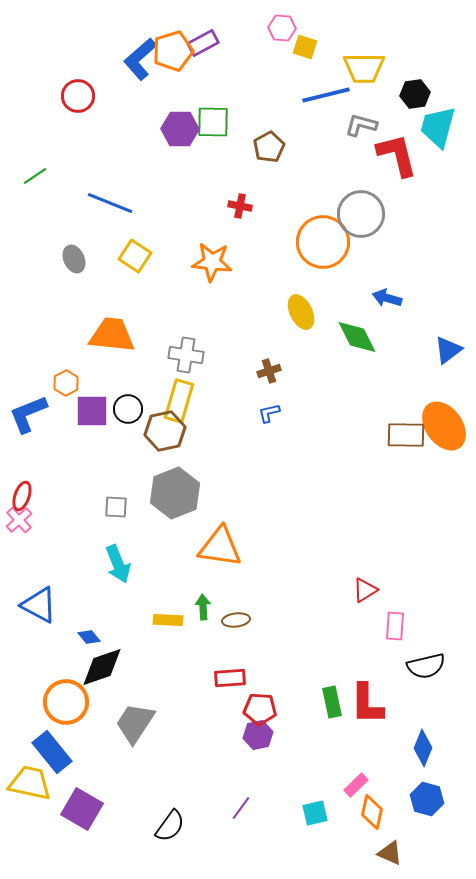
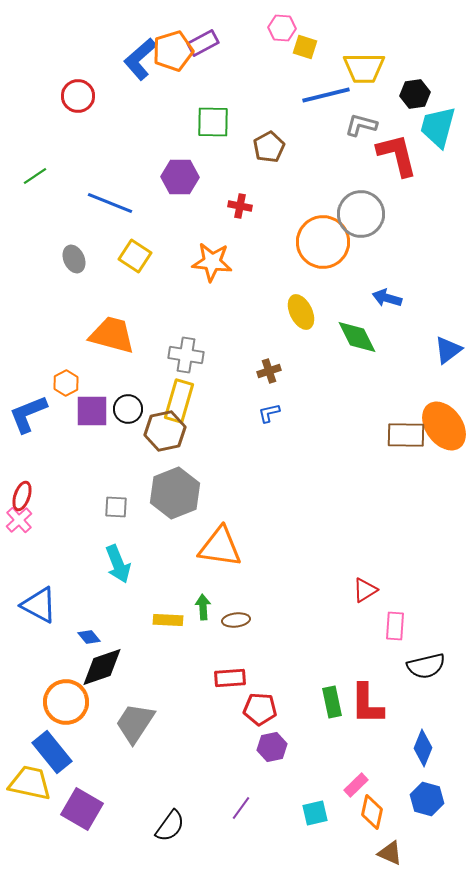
purple hexagon at (180, 129): moved 48 px down
orange trapezoid at (112, 335): rotated 9 degrees clockwise
purple hexagon at (258, 735): moved 14 px right, 12 px down
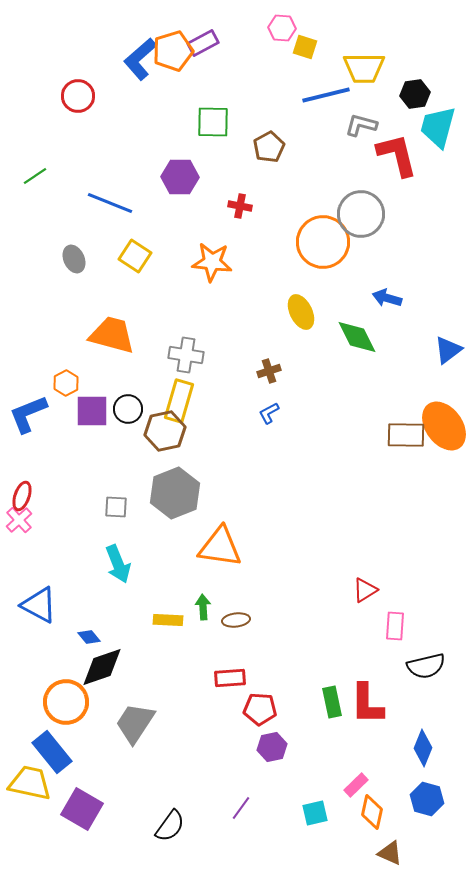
blue L-shape at (269, 413): rotated 15 degrees counterclockwise
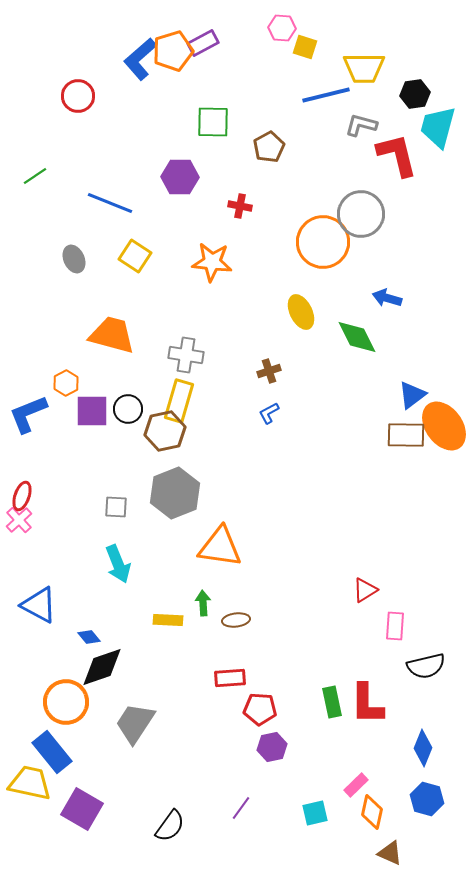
blue triangle at (448, 350): moved 36 px left, 45 px down
green arrow at (203, 607): moved 4 px up
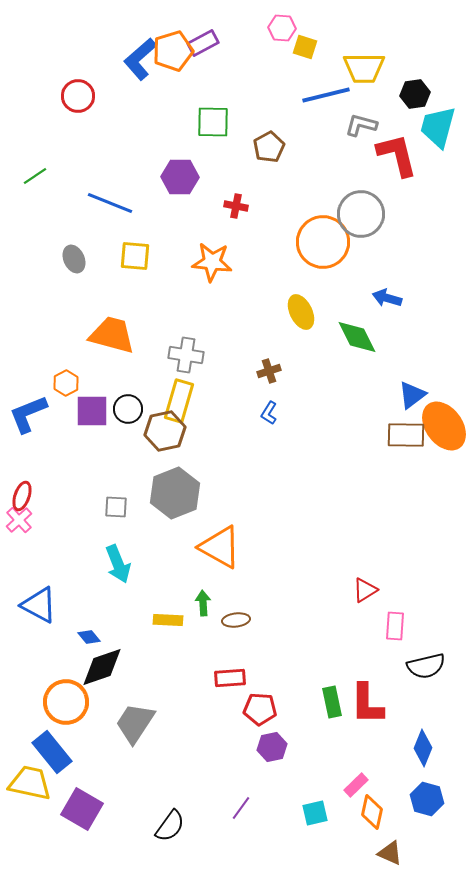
red cross at (240, 206): moved 4 px left
yellow square at (135, 256): rotated 28 degrees counterclockwise
blue L-shape at (269, 413): rotated 30 degrees counterclockwise
orange triangle at (220, 547): rotated 21 degrees clockwise
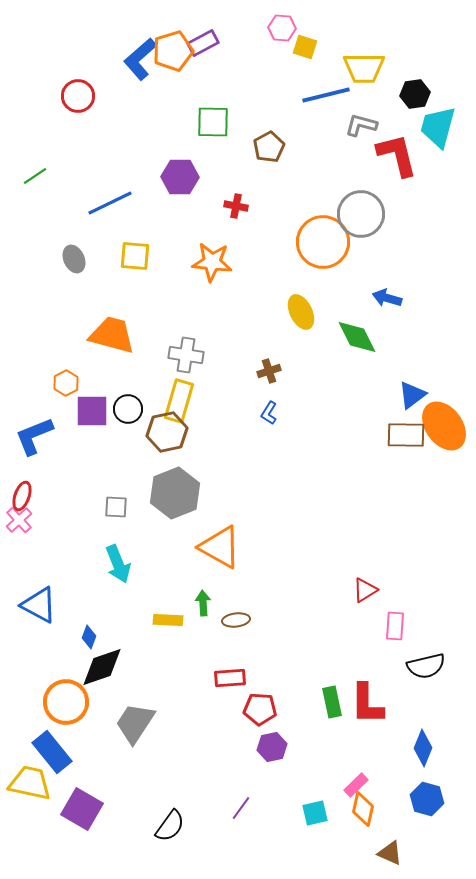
blue line at (110, 203): rotated 48 degrees counterclockwise
blue L-shape at (28, 414): moved 6 px right, 22 px down
brown hexagon at (165, 431): moved 2 px right, 1 px down
blue diamond at (89, 637): rotated 60 degrees clockwise
orange diamond at (372, 812): moved 9 px left, 3 px up
